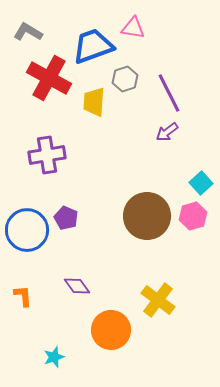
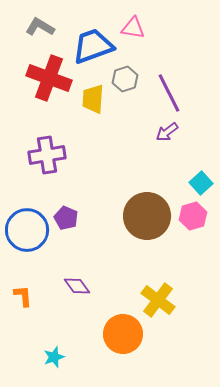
gray L-shape: moved 12 px right, 5 px up
red cross: rotated 9 degrees counterclockwise
yellow trapezoid: moved 1 px left, 3 px up
orange circle: moved 12 px right, 4 px down
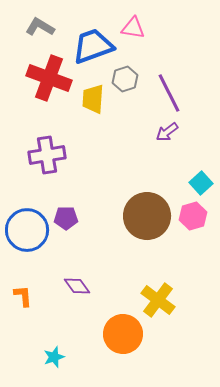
purple pentagon: rotated 25 degrees counterclockwise
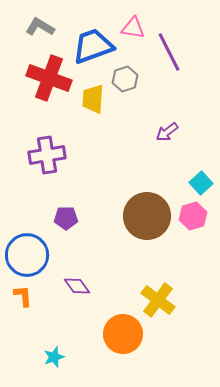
purple line: moved 41 px up
blue circle: moved 25 px down
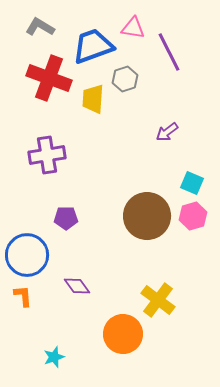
cyan square: moved 9 px left; rotated 25 degrees counterclockwise
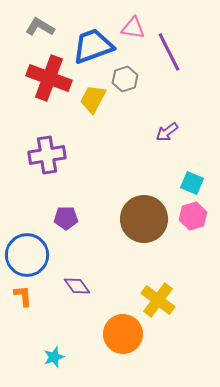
yellow trapezoid: rotated 24 degrees clockwise
brown circle: moved 3 px left, 3 px down
